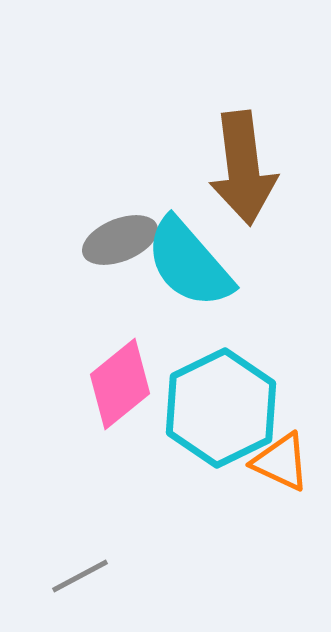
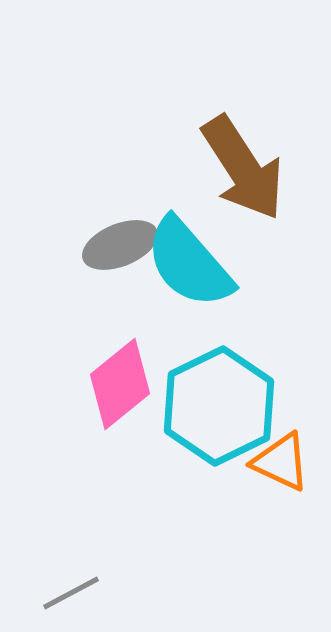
brown arrow: rotated 26 degrees counterclockwise
gray ellipse: moved 5 px down
cyan hexagon: moved 2 px left, 2 px up
gray line: moved 9 px left, 17 px down
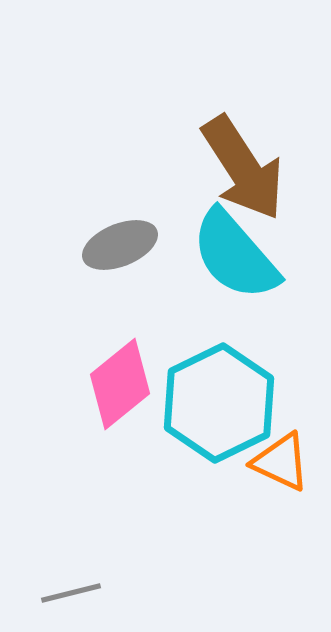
cyan semicircle: moved 46 px right, 8 px up
cyan hexagon: moved 3 px up
gray line: rotated 14 degrees clockwise
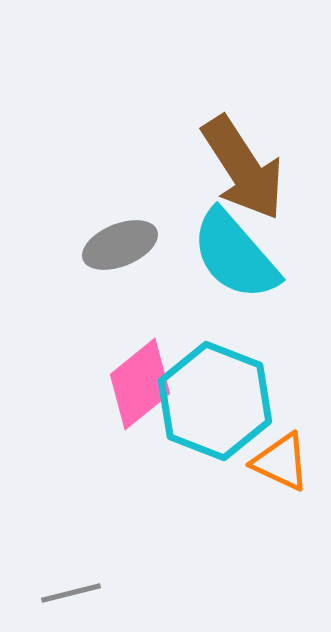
pink diamond: moved 20 px right
cyan hexagon: moved 4 px left, 2 px up; rotated 13 degrees counterclockwise
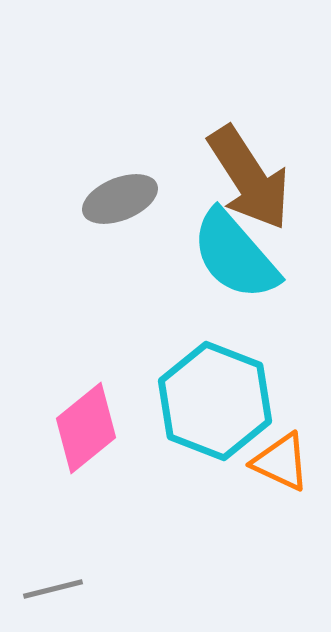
brown arrow: moved 6 px right, 10 px down
gray ellipse: moved 46 px up
pink diamond: moved 54 px left, 44 px down
gray line: moved 18 px left, 4 px up
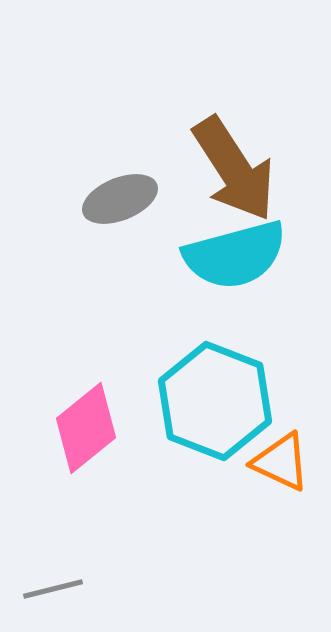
brown arrow: moved 15 px left, 9 px up
cyan semicircle: rotated 64 degrees counterclockwise
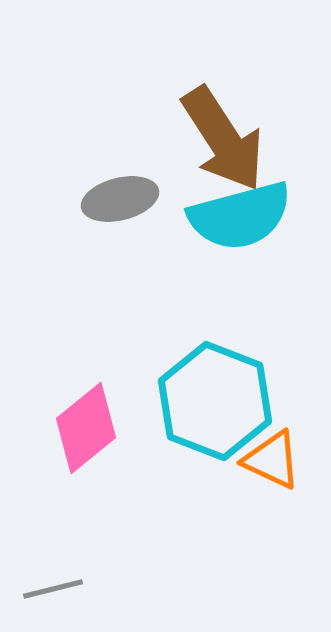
brown arrow: moved 11 px left, 30 px up
gray ellipse: rotated 8 degrees clockwise
cyan semicircle: moved 5 px right, 39 px up
orange triangle: moved 9 px left, 2 px up
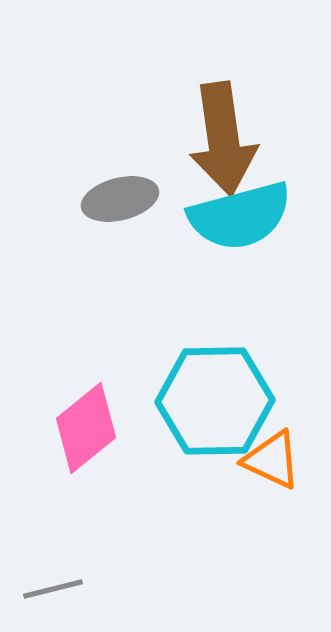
brown arrow: rotated 25 degrees clockwise
cyan hexagon: rotated 22 degrees counterclockwise
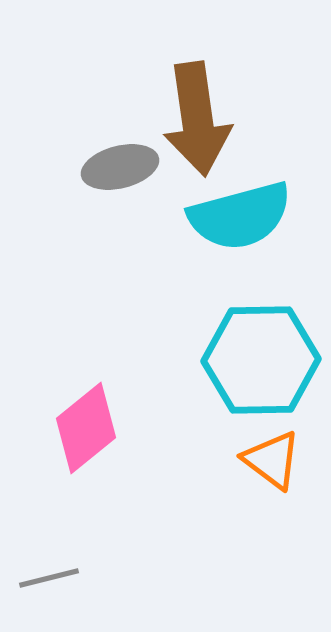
brown arrow: moved 26 px left, 20 px up
gray ellipse: moved 32 px up
cyan hexagon: moved 46 px right, 41 px up
orange triangle: rotated 12 degrees clockwise
gray line: moved 4 px left, 11 px up
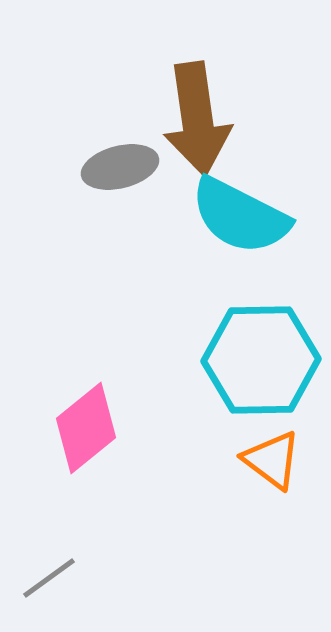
cyan semicircle: rotated 42 degrees clockwise
gray line: rotated 22 degrees counterclockwise
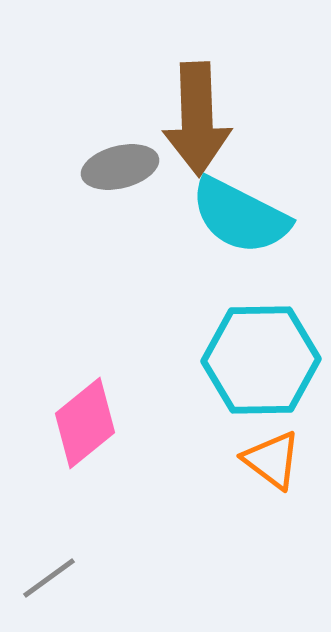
brown arrow: rotated 6 degrees clockwise
pink diamond: moved 1 px left, 5 px up
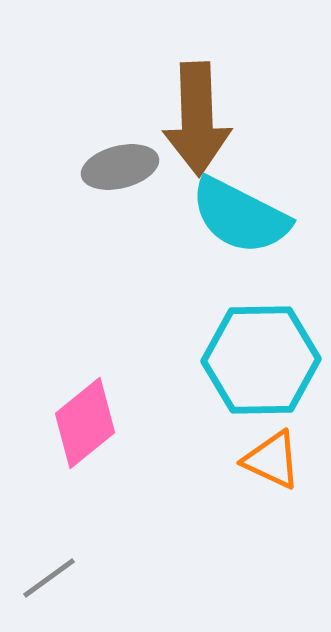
orange triangle: rotated 12 degrees counterclockwise
